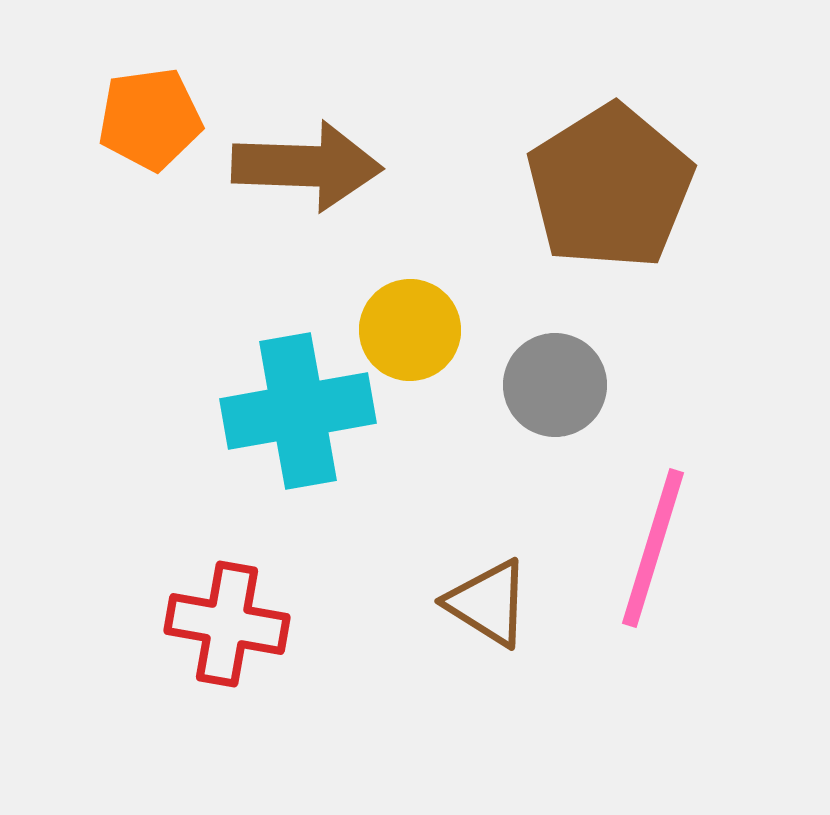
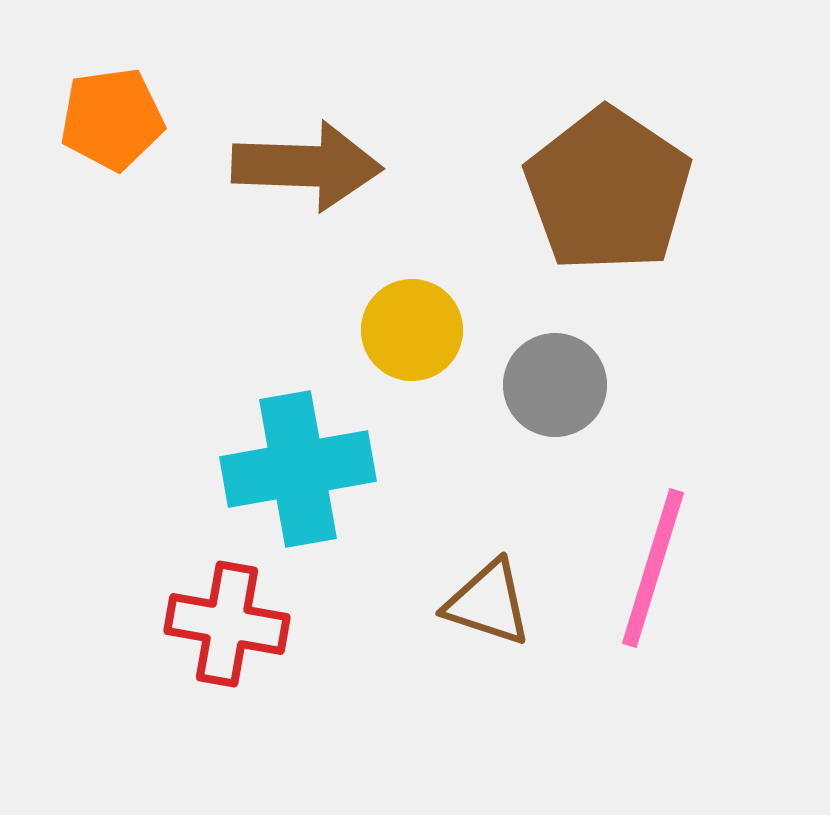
orange pentagon: moved 38 px left
brown pentagon: moved 2 px left, 3 px down; rotated 6 degrees counterclockwise
yellow circle: moved 2 px right
cyan cross: moved 58 px down
pink line: moved 20 px down
brown triangle: rotated 14 degrees counterclockwise
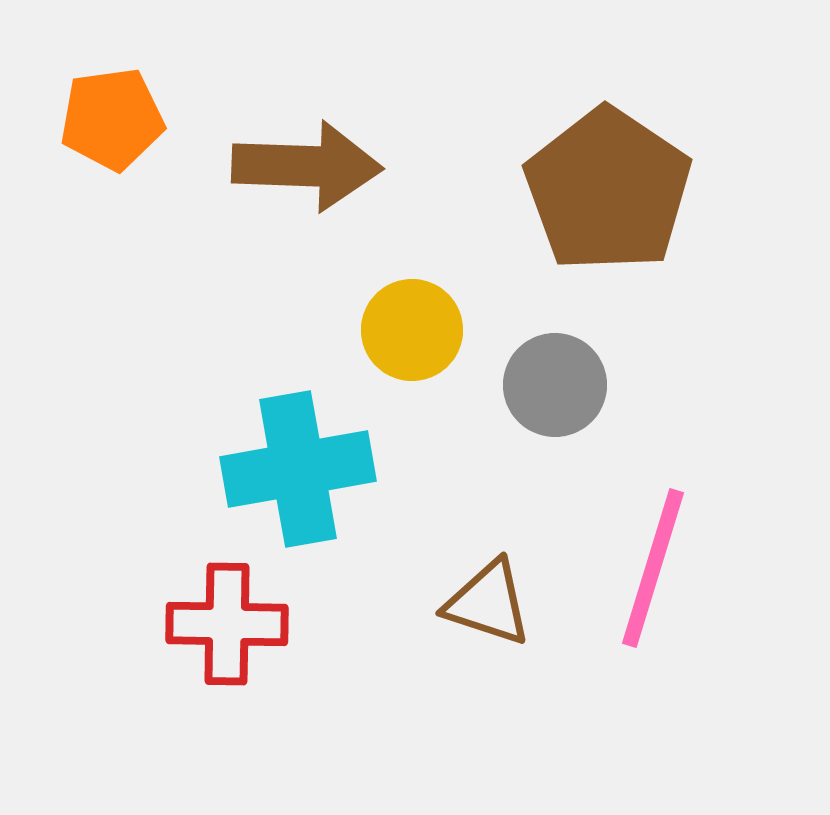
red cross: rotated 9 degrees counterclockwise
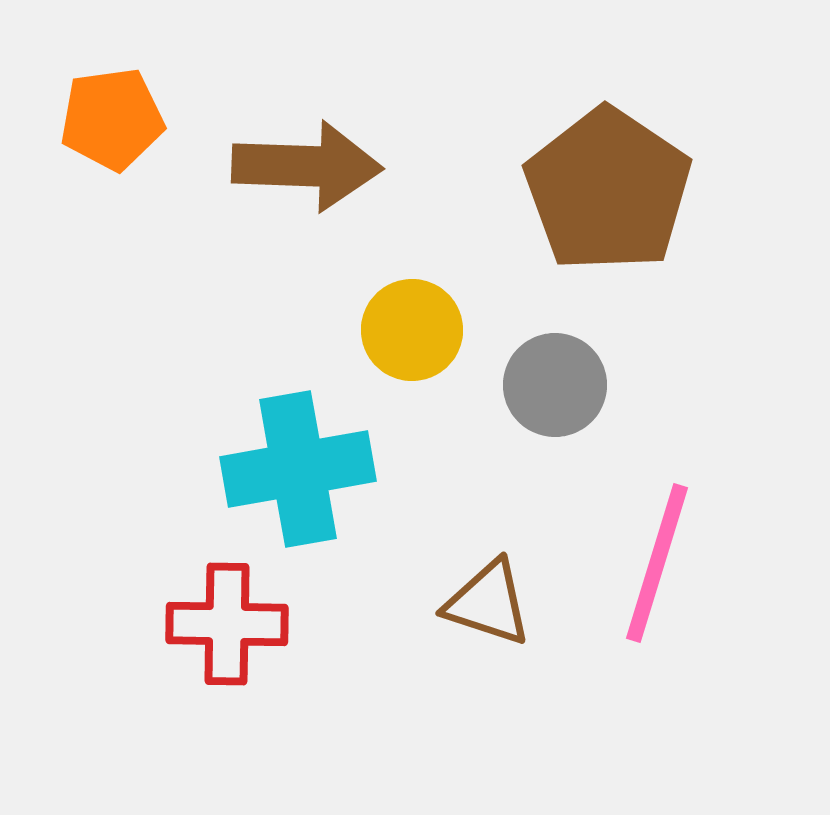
pink line: moved 4 px right, 5 px up
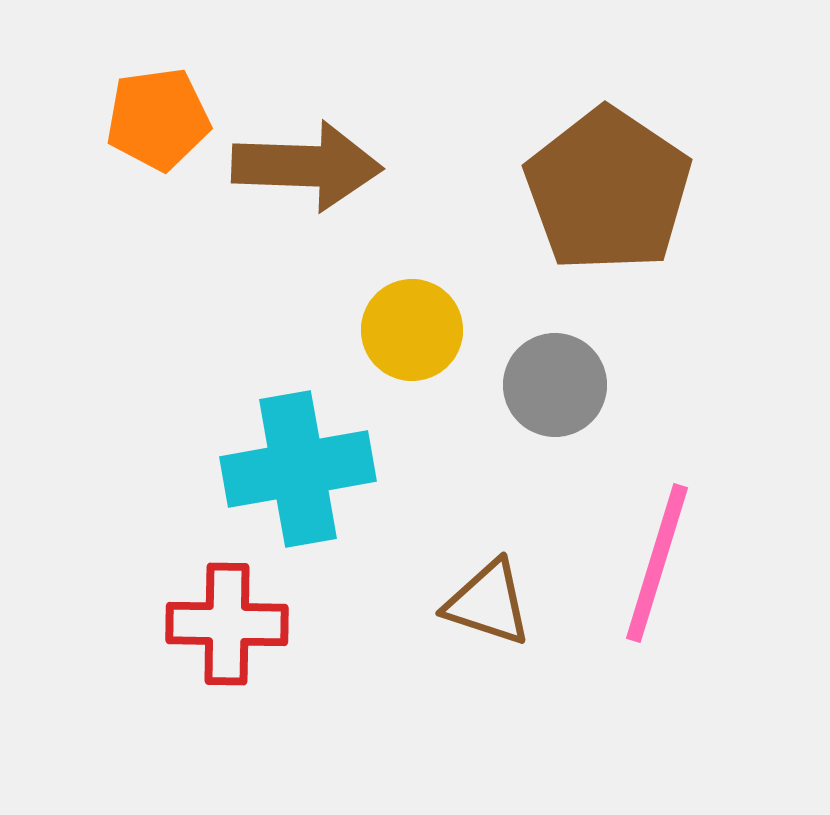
orange pentagon: moved 46 px right
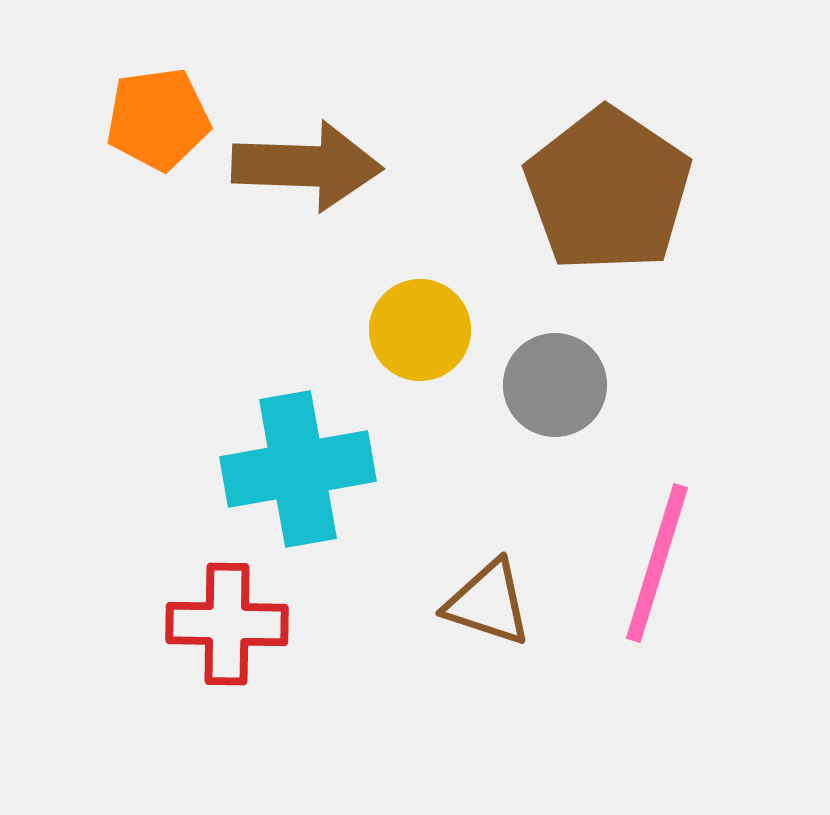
yellow circle: moved 8 px right
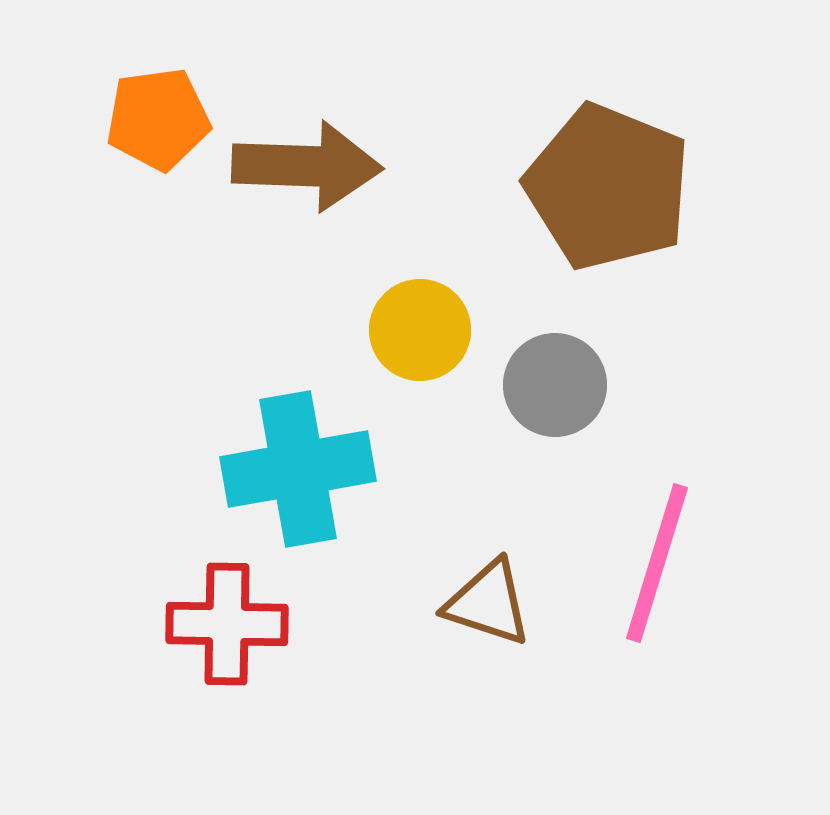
brown pentagon: moved 3 px up; rotated 12 degrees counterclockwise
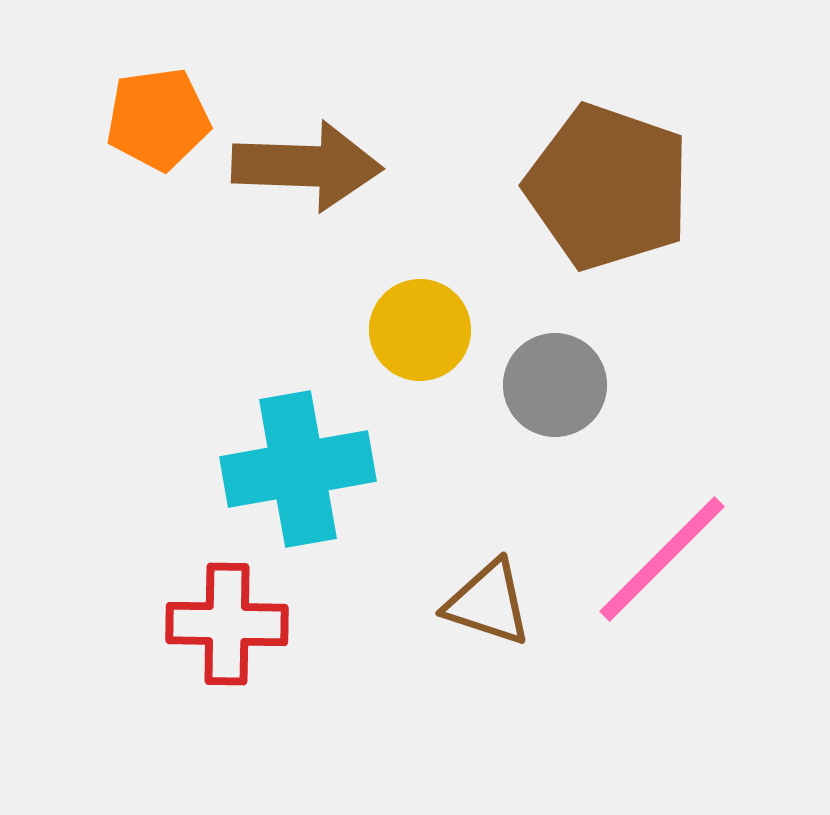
brown pentagon: rotated 3 degrees counterclockwise
pink line: moved 5 px right, 4 px up; rotated 28 degrees clockwise
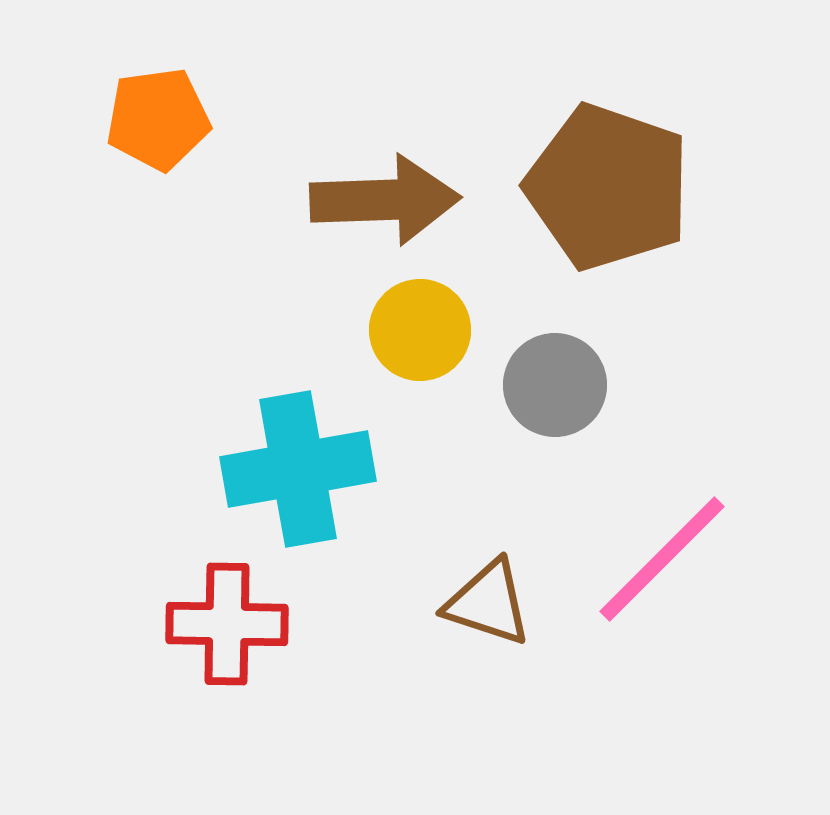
brown arrow: moved 78 px right, 34 px down; rotated 4 degrees counterclockwise
